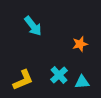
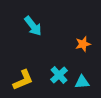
orange star: moved 3 px right
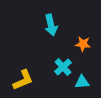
cyan arrow: moved 18 px right, 1 px up; rotated 25 degrees clockwise
orange star: rotated 21 degrees clockwise
cyan cross: moved 4 px right, 8 px up
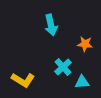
orange star: moved 2 px right
yellow L-shape: rotated 55 degrees clockwise
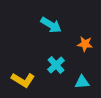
cyan arrow: rotated 45 degrees counterclockwise
cyan cross: moved 7 px left, 2 px up
